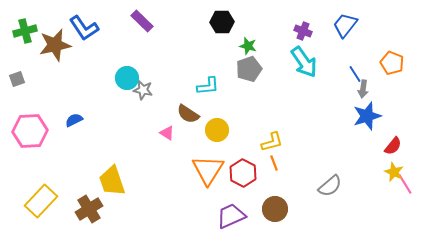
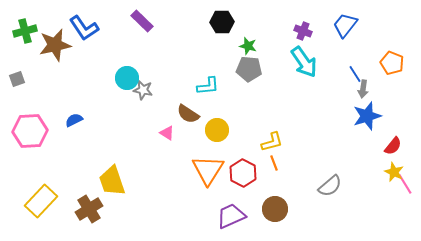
gray pentagon: rotated 25 degrees clockwise
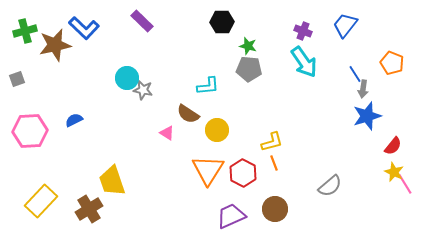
blue L-shape: rotated 12 degrees counterclockwise
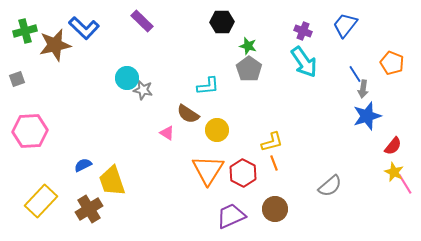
gray pentagon: rotated 30 degrees clockwise
blue semicircle: moved 9 px right, 45 px down
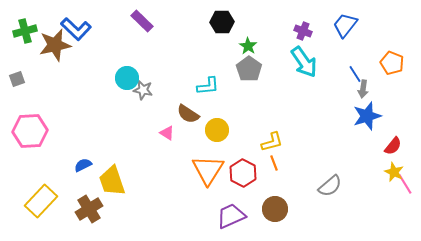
blue L-shape: moved 8 px left, 1 px down
green star: rotated 18 degrees clockwise
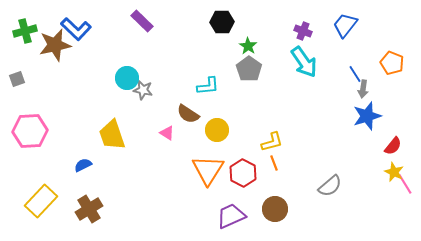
yellow trapezoid: moved 46 px up
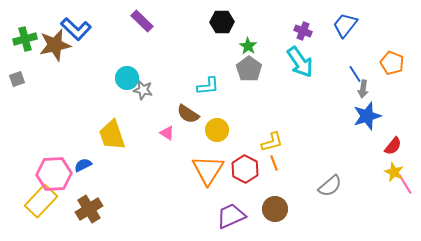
green cross: moved 8 px down
cyan arrow: moved 4 px left
pink hexagon: moved 24 px right, 43 px down
red hexagon: moved 2 px right, 4 px up
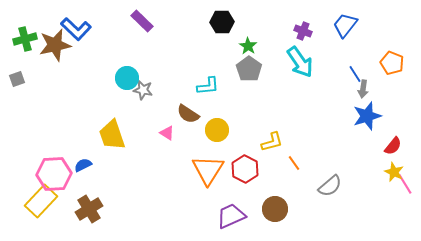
orange line: moved 20 px right; rotated 14 degrees counterclockwise
